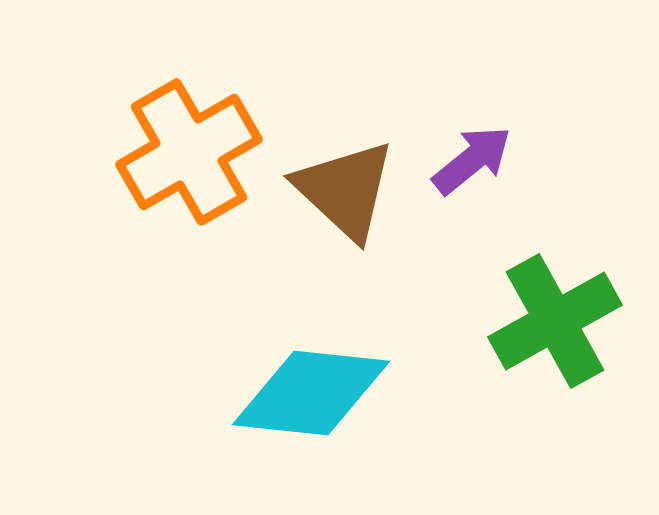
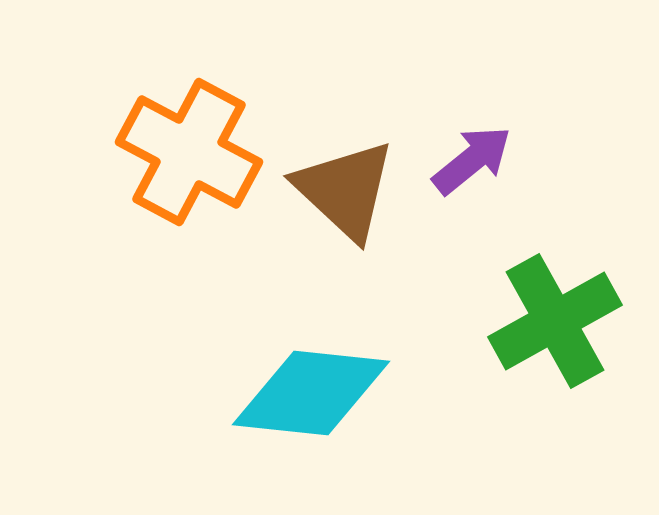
orange cross: rotated 32 degrees counterclockwise
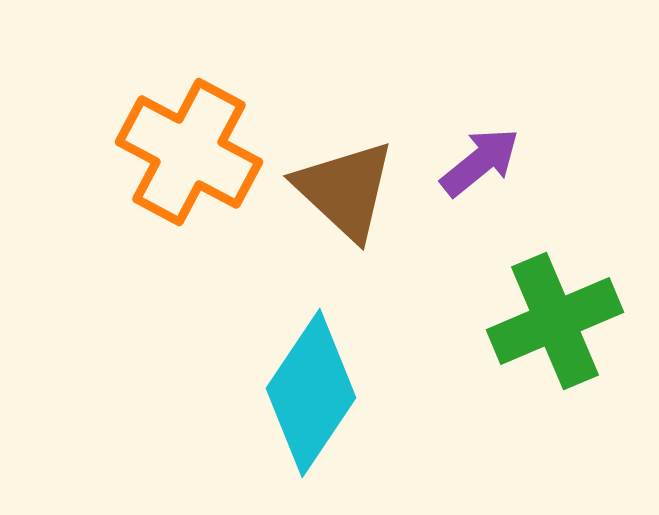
purple arrow: moved 8 px right, 2 px down
green cross: rotated 6 degrees clockwise
cyan diamond: rotated 62 degrees counterclockwise
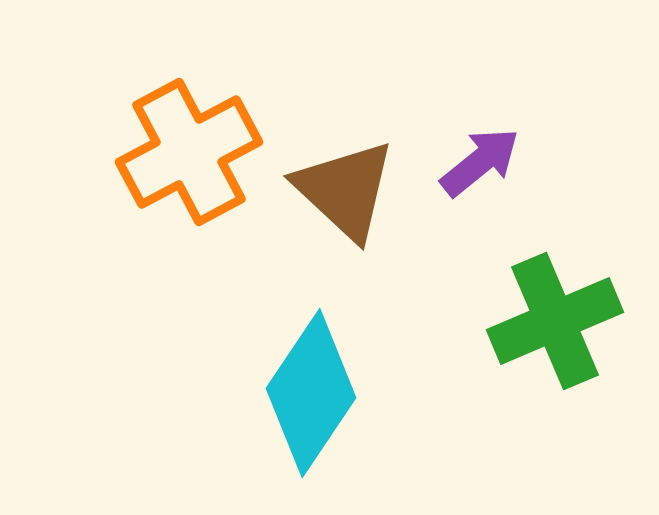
orange cross: rotated 34 degrees clockwise
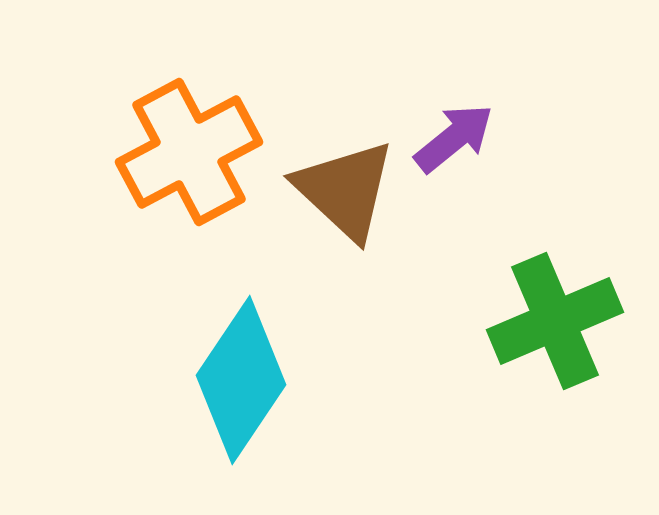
purple arrow: moved 26 px left, 24 px up
cyan diamond: moved 70 px left, 13 px up
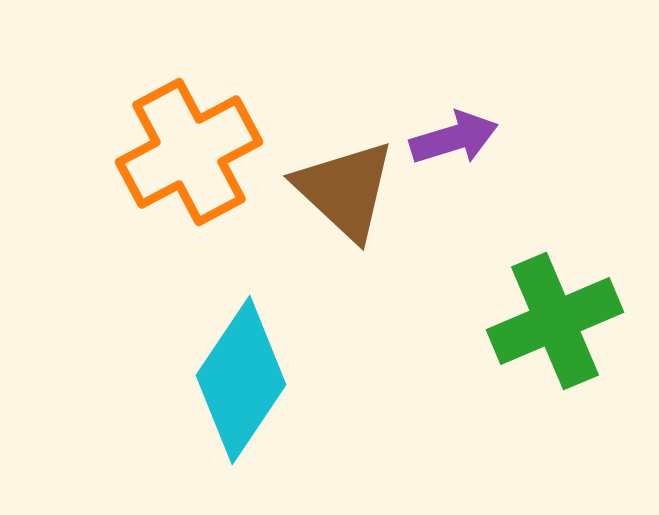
purple arrow: rotated 22 degrees clockwise
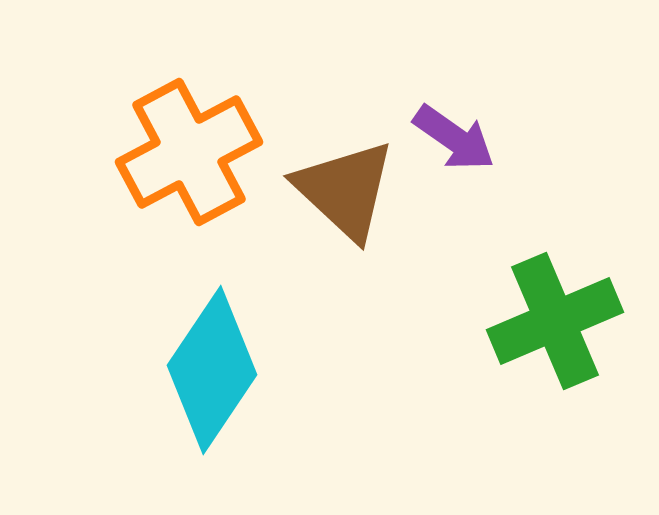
purple arrow: rotated 52 degrees clockwise
cyan diamond: moved 29 px left, 10 px up
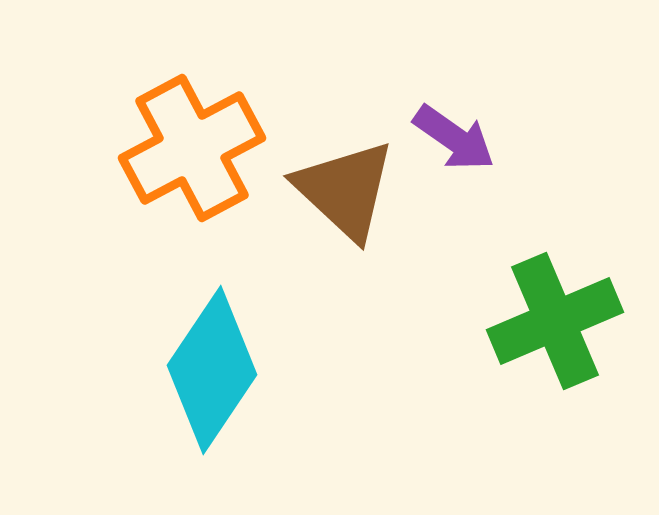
orange cross: moved 3 px right, 4 px up
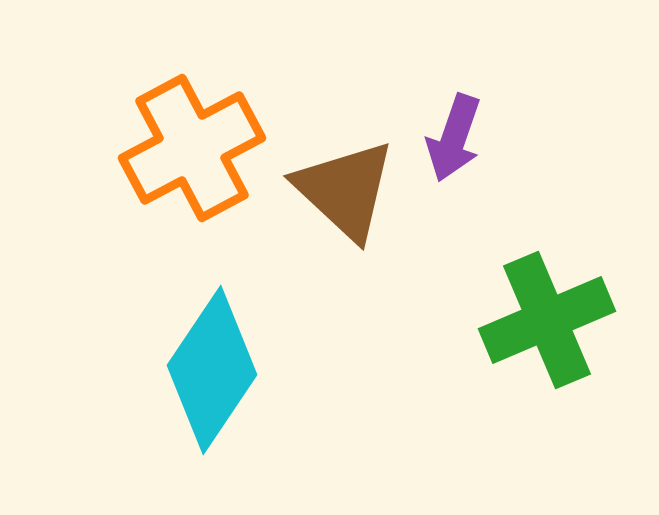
purple arrow: rotated 74 degrees clockwise
green cross: moved 8 px left, 1 px up
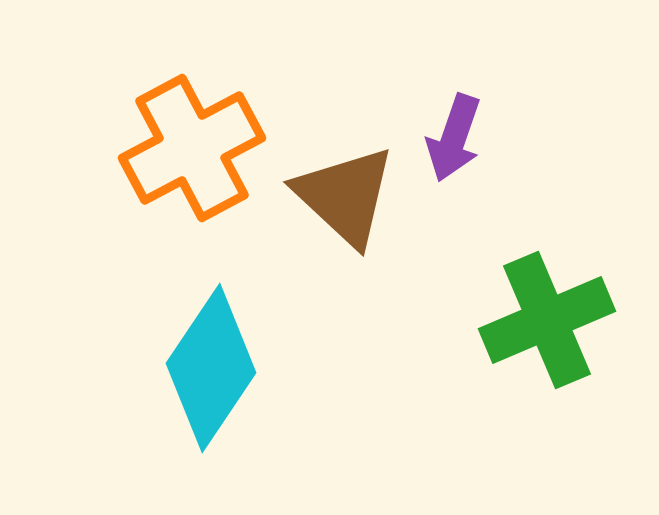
brown triangle: moved 6 px down
cyan diamond: moved 1 px left, 2 px up
